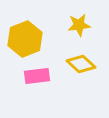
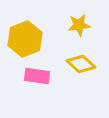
pink rectangle: rotated 15 degrees clockwise
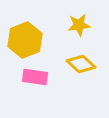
yellow hexagon: moved 1 px down
pink rectangle: moved 2 px left, 1 px down
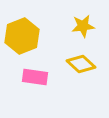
yellow star: moved 4 px right, 1 px down
yellow hexagon: moved 3 px left, 4 px up
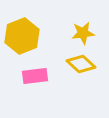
yellow star: moved 7 px down
pink rectangle: moved 1 px up; rotated 15 degrees counterclockwise
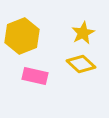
yellow star: rotated 20 degrees counterclockwise
pink rectangle: rotated 20 degrees clockwise
